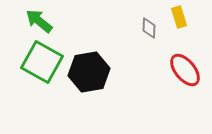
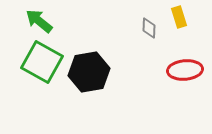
red ellipse: rotated 56 degrees counterclockwise
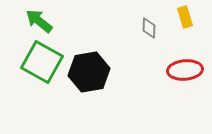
yellow rectangle: moved 6 px right
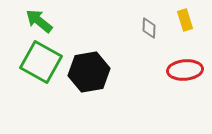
yellow rectangle: moved 3 px down
green square: moved 1 px left
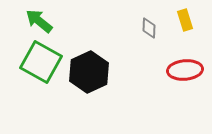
black hexagon: rotated 15 degrees counterclockwise
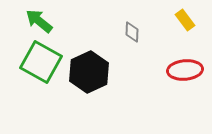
yellow rectangle: rotated 20 degrees counterclockwise
gray diamond: moved 17 px left, 4 px down
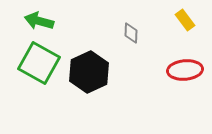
green arrow: rotated 24 degrees counterclockwise
gray diamond: moved 1 px left, 1 px down
green square: moved 2 px left, 1 px down
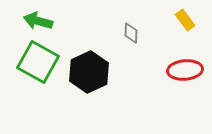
green arrow: moved 1 px left
green square: moved 1 px left, 1 px up
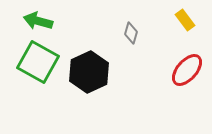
gray diamond: rotated 15 degrees clockwise
red ellipse: moved 2 px right; rotated 44 degrees counterclockwise
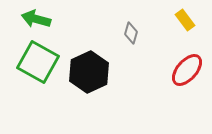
green arrow: moved 2 px left, 2 px up
